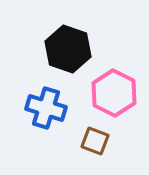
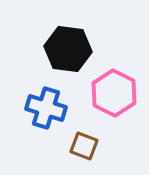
black hexagon: rotated 12 degrees counterclockwise
brown square: moved 11 px left, 5 px down
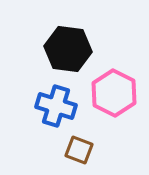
blue cross: moved 10 px right, 2 px up
brown square: moved 5 px left, 4 px down
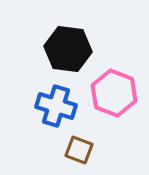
pink hexagon: rotated 6 degrees counterclockwise
